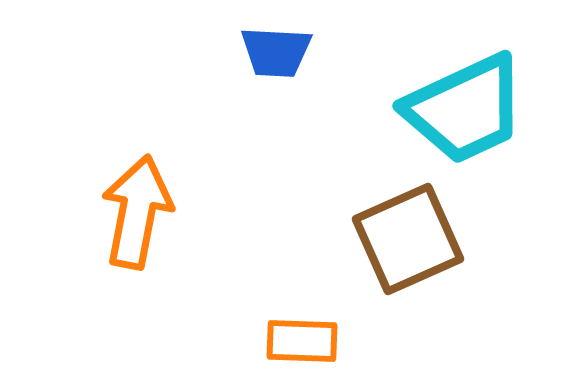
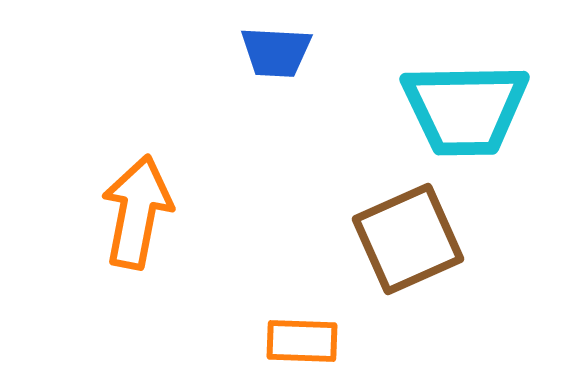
cyan trapezoid: rotated 24 degrees clockwise
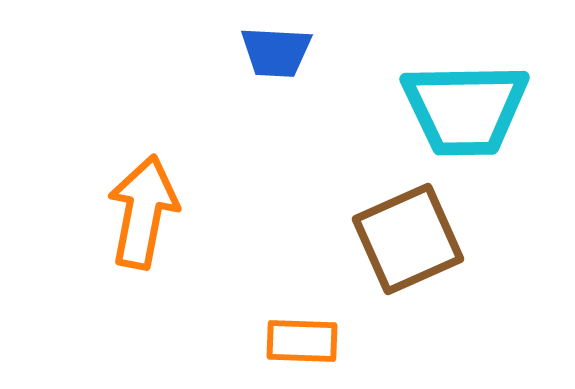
orange arrow: moved 6 px right
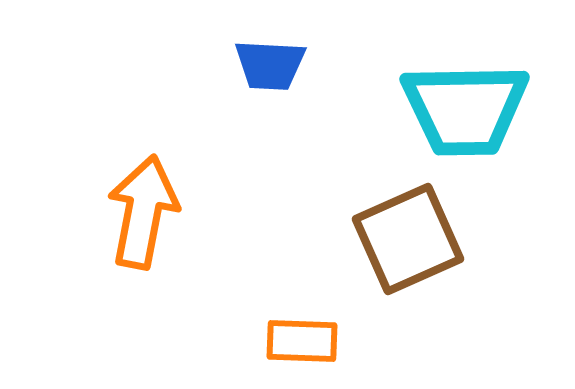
blue trapezoid: moved 6 px left, 13 px down
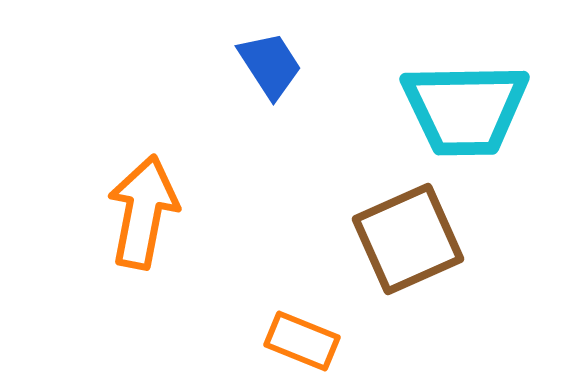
blue trapezoid: rotated 126 degrees counterclockwise
orange rectangle: rotated 20 degrees clockwise
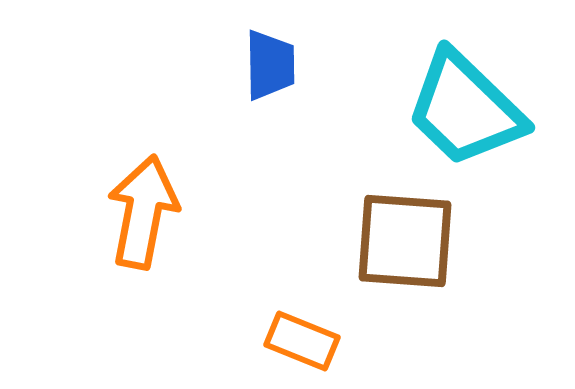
blue trapezoid: rotated 32 degrees clockwise
cyan trapezoid: rotated 45 degrees clockwise
brown square: moved 3 px left, 2 px down; rotated 28 degrees clockwise
